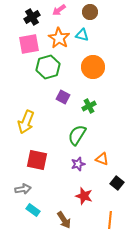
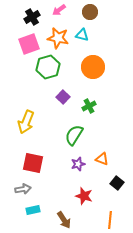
orange star: moved 1 px left; rotated 20 degrees counterclockwise
pink square: rotated 10 degrees counterclockwise
purple square: rotated 16 degrees clockwise
green semicircle: moved 3 px left
red square: moved 4 px left, 3 px down
cyan rectangle: rotated 48 degrees counterclockwise
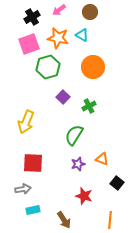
cyan triangle: rotated 16 degrees clockwise
red square: rotated 10 degrees counterclockwise
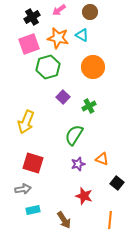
red square: rotated 15 degrees clockwise
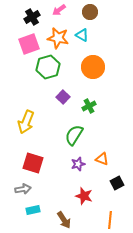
black square: rotated 24 degrees clockwise
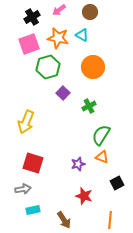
purple square: moved 4 px up
green semicircle: moved 27 px right
orange triangle: moved 2 px up
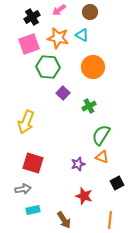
green hexagon: rotated 20 degrees clockwise
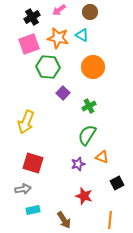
green semicircle: moved 14 px left
